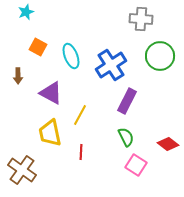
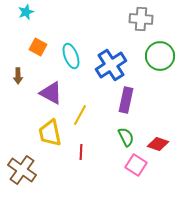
purple rectangle: moved 1 px left, 1 px up; rotated 15 degrees counterclockwise
red diamond: moved 10 px left; rotated 20 degrees counterclockwise
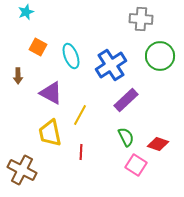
purple rectangle: rotated 35 degrees clockwise
brown cross: rotated 8 degrees counterclockwise
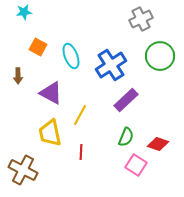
cyan star: moved 2 px left; rotated 14 degrees clockwise
gray cross: rotated 30 degrees counterclockwise
green semicircle: rotated 48 degrees clockwise
brown cross: moved 1 px right
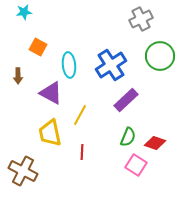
cyan ellipse: moved 2 px left, 9 px down; rotated 15 degrees clockwise
green semicircle: moved 2 px right
red diamond: moved 3 px left, 1 px up
red line: moved 1 px right
brown cross: moved 1 px down
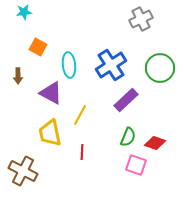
green circle: moved 12 px down
pink square: rotated 15 degrees counterclockwise
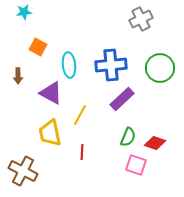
blue cross: rotated 28 degrees clockwise
purple rectangle: moved 4 px left, 1 px up
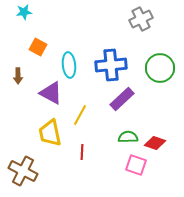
green semicircle: rotated 114 degrees counterclockwise
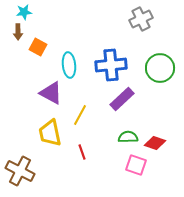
brown arrow: moved 44 px up
red line: rotated 21 degrees counterclockwise
brown cross: moved 3 px left
